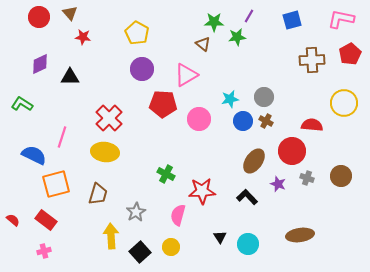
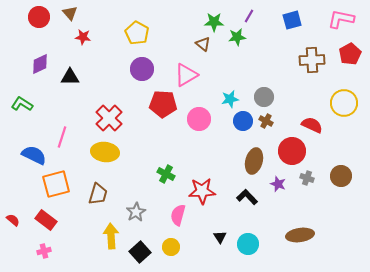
red semicircle at (312, 125): rotated 20 degrees clockwise
brown ellipse at (254, 161): rotated 20 degrees counterclockwise
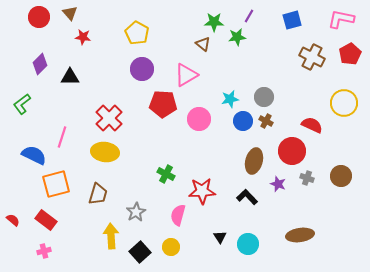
brown cross at (312, 60): moved 3 px up; rotated 30 degrees clockwise
purple diamond at (40, 64): rotated 20 degrees counterclockwise
green L-shape at (22, 104): rotated 70 degrees counterclockwise
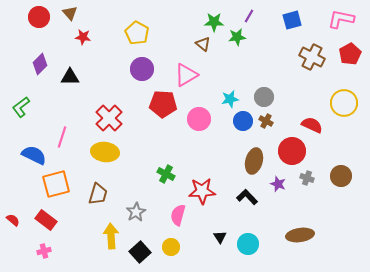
green L-shape at (22, 104): moved 1 px left, 3 px down
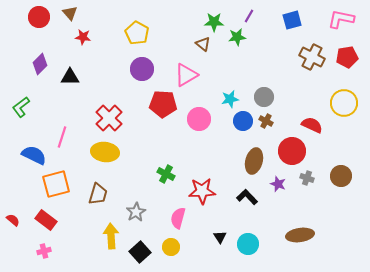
red pentagon at (350, 54): moved 3 px left, 3 px down; rotated 20 degrees clockwise
pink semicircle at (178, 215): moved 3 px down
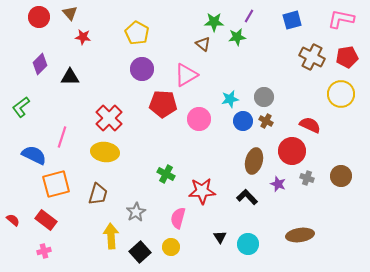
yellow circle at (344, 103): moved 3 px left, 9 px up
red semicircle at (312, 125): moved 2 px left
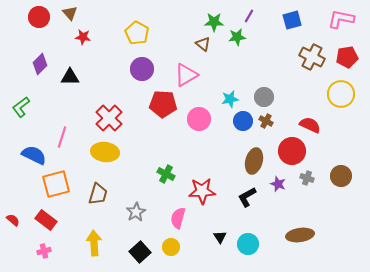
black L-shape at (247, 197): rotated 75 degrees counterclockwise
yellow arrow at (111, 236): moved 17 px left, 7 px down
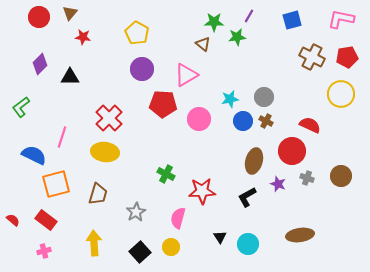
brown triangle at (70, 13): rotated 21 degrees clockwise
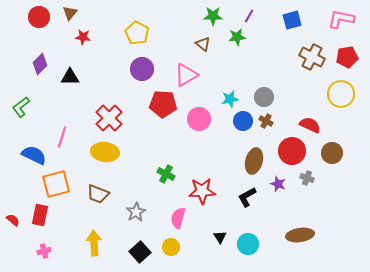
green star at (214, 22): moved 1 px left, 6 px up
brown circle at (341, 176): moved 9 px left, 23 px up
brown trapezoid at (98, 194): rotated 95 degrees clockwise
red rectangle at (46, 220): moved 6 px left, 5 px up; rotated 65 degrees clockwise
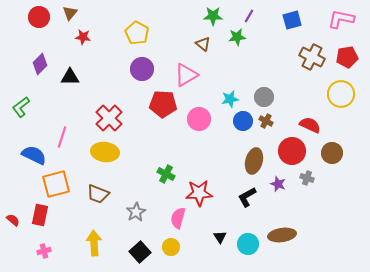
red star at (202, 191): moved 3 px left, 2 px down
brown ellipse at (300, 235): moved 18 px left
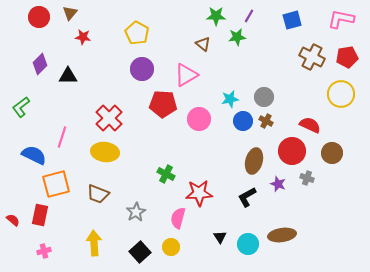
green star at (213, 16): moved 3 px right
black triangle at (70, 77): moved 2 px left, 1 px up
